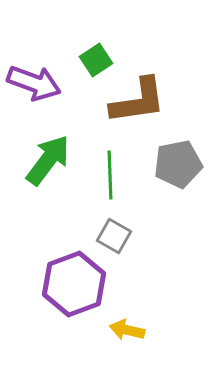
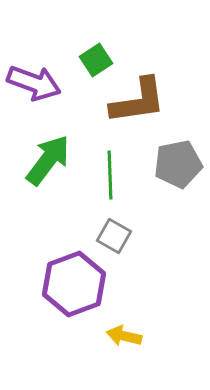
yellow arrow: moved 3 px left, 6 px down
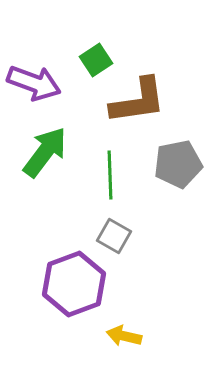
green arrow: moved 3 px left, 8 px up
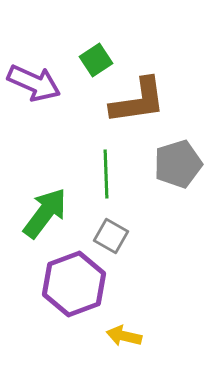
purple arrow: rotated 4 degrees clockwise
green arrow: moved 61 px down
gray pentagon: rotated 6 degrees counterclockwise
green line: moved 4 px left, 1 px up
gray square: moved 3 px left
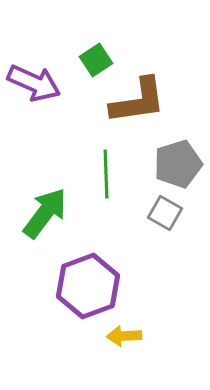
gray square: moved 54 px right, 23 px up
purple hexagon: moved 14 px right, 2 px down
yellow arrow: rotated 16 degrees counterclockwise
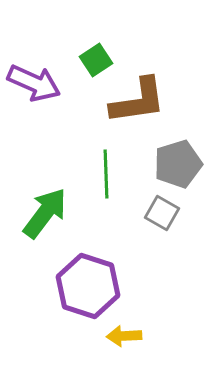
gray square: moved 3 px left
purple hexagon: rotated 22 degrees counterclockwise
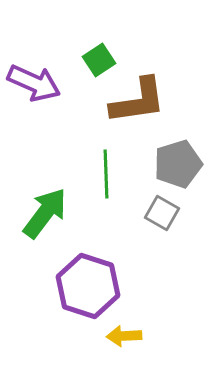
green square: moved 3 px right
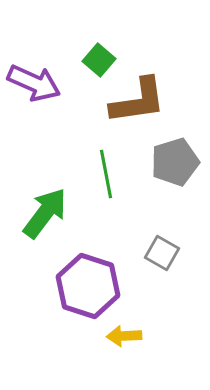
green square: rotated 16 degrees counterclockwise
gray pentagon: moved 3 px left, 2 px up
green line: rotated 9 degrees counterclockwise
gray square: moved 40 px down
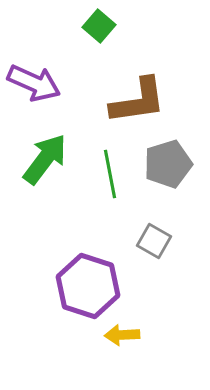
green square: moved 34 px up
gray pentagon: moved 7 px left, 2 px down
green line: moved 4 px right
green arrow: moved 54 px up
gray square: moved 8 px left, 12 px up
yellow arrow: moved 2 px left, 1 px up
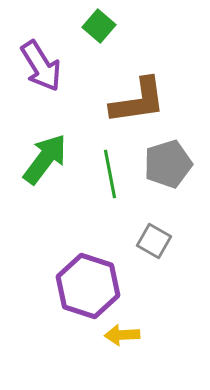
purple arrow: moved 7 px right, 17 px up; rotated 34 degrees clockwise
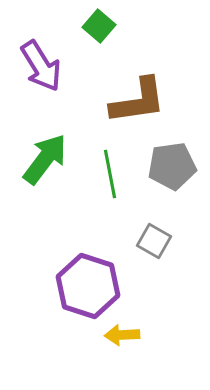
gray pentagon: moved 4 px right, 2 px down; rotated 9 degrees clockwise
